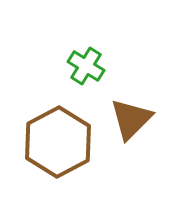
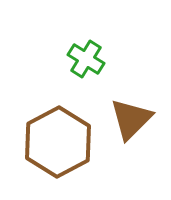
green cross: moved 7 px up
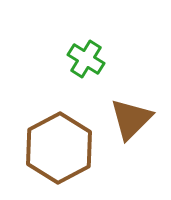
brown hexagon: moved 1 px right, 6 px down
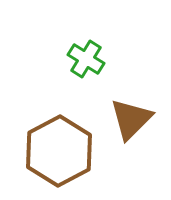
brown hexagon: moved 3 px down
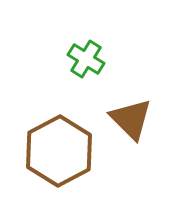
brown triangle: rotated 30 degrees counterclockwise
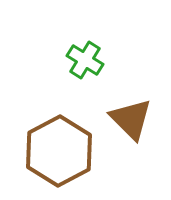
green cross: moved 1 px left, 1 px down
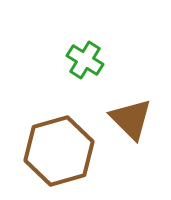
brown hexagon: rotated 12 degrees clockwise
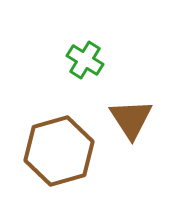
brown triangle: rotated 12 degrees clockwise
